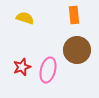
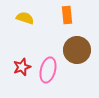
orange rectangle: moved 7 px left
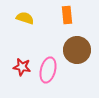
red star: rotated 30 degrees clockwise
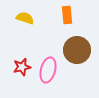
red star: rotated 24 degrees counterclockwise
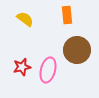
yellow semicircle: moved 1 px down; rotated 18 degrees clockwise
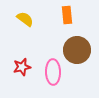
pink ellipse: moved 5 px right, 2 px down; rotated 15 degrees counterclockwise
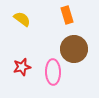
orange rectangle: rotated 12 degrees counterclockwise
yellow semicircle: moved 3 px left
brown circle: moved 3 px left, 1 px up
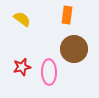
orange rectangle: rotated 24 degrees clockwise
pink ellipse: moved 4 px left
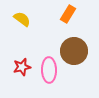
orange rectangle: moved 1 px right, 1 px up; rotated 24 degrees clockwise
brown circle: moved 2 px down
pink ellipse: moved 2 px up
